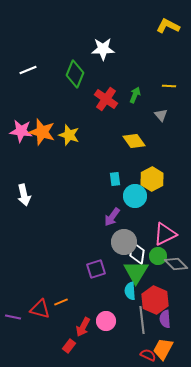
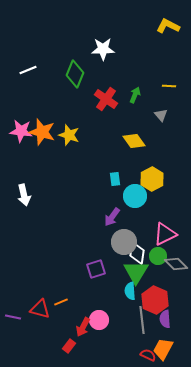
pink circle: moved 7 px left, 1 px up
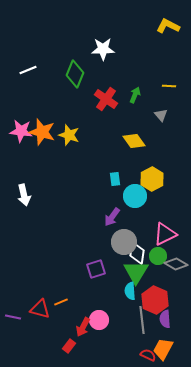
gray diamond: rotated 15 degrees counterclockwise
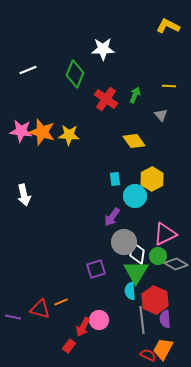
yellow star: rotated 15 degrees counterclockwise
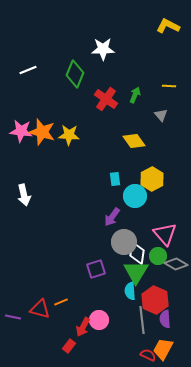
pink triangle: rotated 45 degrees counterclockwise
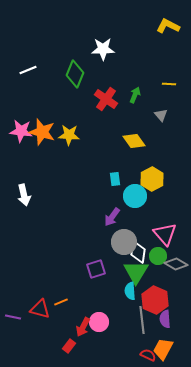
yellow line: moved 2 px up
white diamond: moved 1 px right, 1 px up
pink circle: moved 2 px down
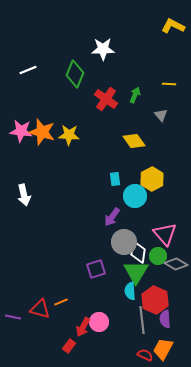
yellow L-shape: moved 5 px right
red semicircle: moved 3 px left
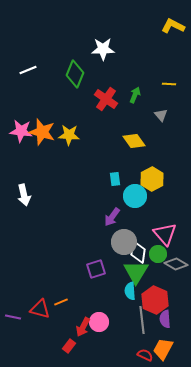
green circle: moved 2 px up
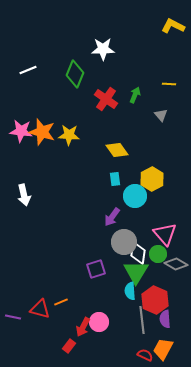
yellow diamond: moved 17 px left, 9 px down
white diamond: moved 1 px down
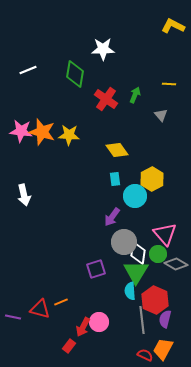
green diamond: rotated 12 degrees counterclockwise
purple semicircle: rotated 18 degrees clockwise
